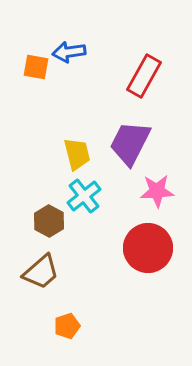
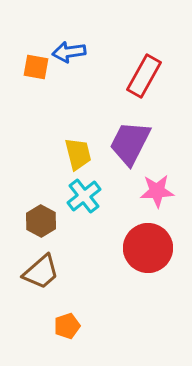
yellow trapezoid: moved 1 px right
brown hexagon: moved 8 px left
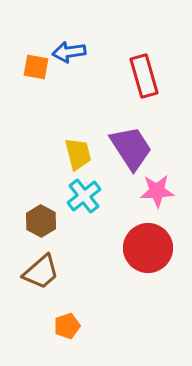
red rectangle: rotated 45 degrees counterclockwise
purple trapezoid: moved 1 px right, 5 px down; rotated 120 degrees clockwise
